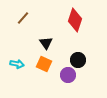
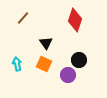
black circle: moved 1 px right
cyan arrow: rotated 112 degrees counterclockwise
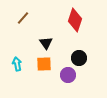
black circle: moved 2 px up
orange square: rotated 28 degrees counterclockwise
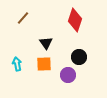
black circle: moved 1 px up
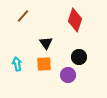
brown line: moved 2 px up
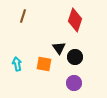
brown line: rotated 24 degrees counterclockwise
black triangle: moved 13 px right, 5 px down
black circle: moved 4 px left
orange square: rotated 14 degrees clockwise
purple circle: moved 6 px right, 8 px down
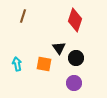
black circle: moved 1 px right, 1 px down
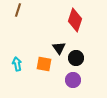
brown line: moved 5 px left, 6 px up
purple circle: moved 1 px left, 3 px up
